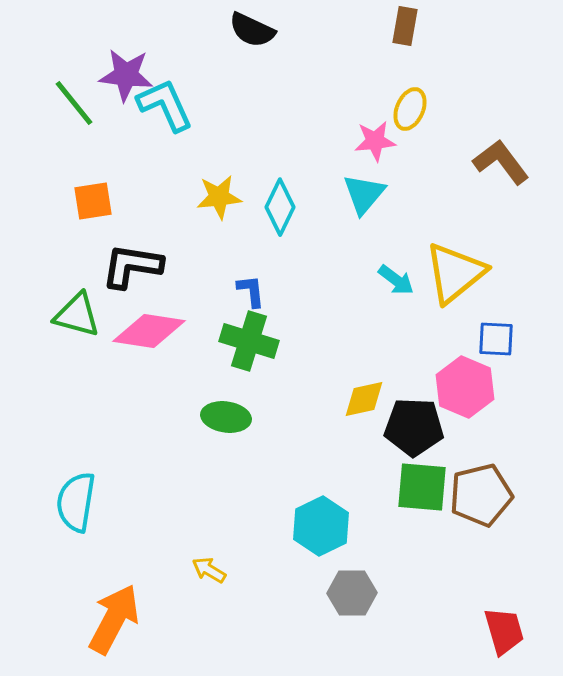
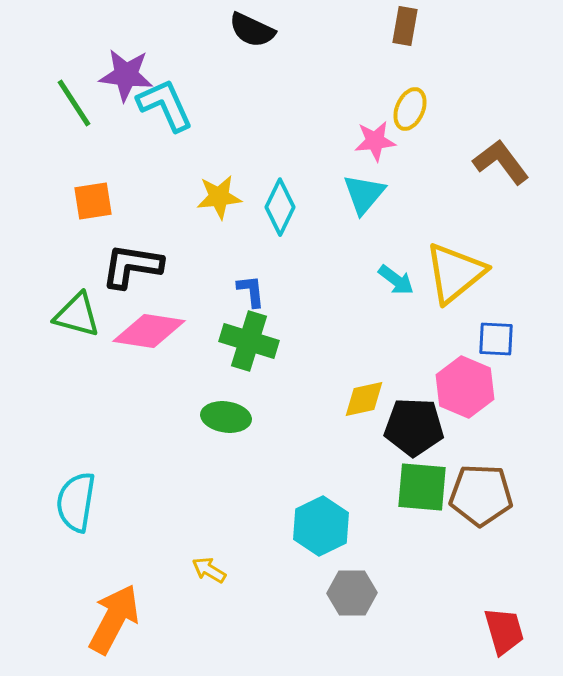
green line: rotated 6 degrees clockwise
brown pentagon: rotated 16 degrees clockwise
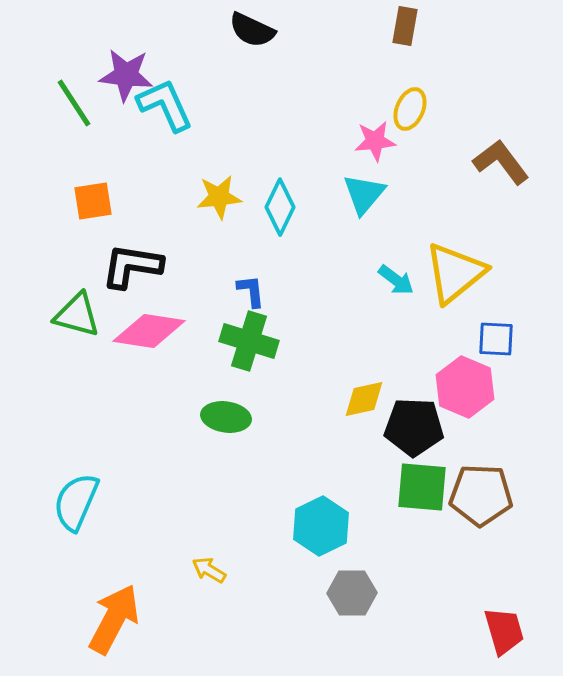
cyan semicircle: rotated 14 degrees clockwise
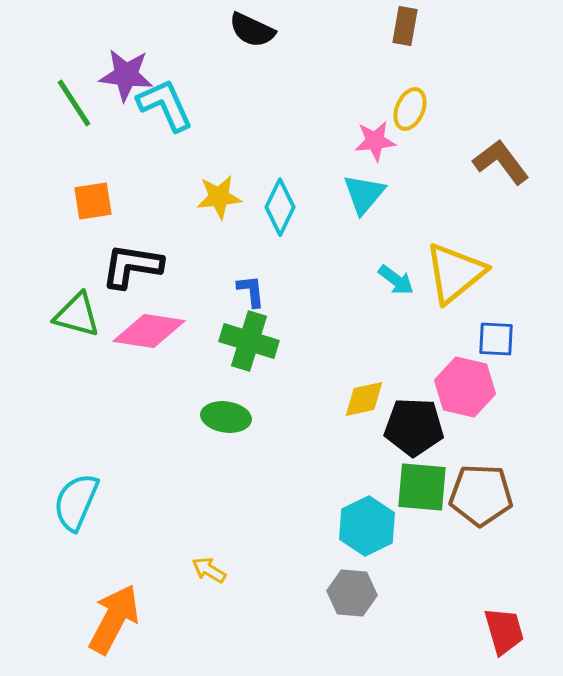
pink hexagon: rotated 10 degrees counterclockwise
cyan hexagon: moved 46 px right
gray hexagon: rotated 6 degrees clockwise
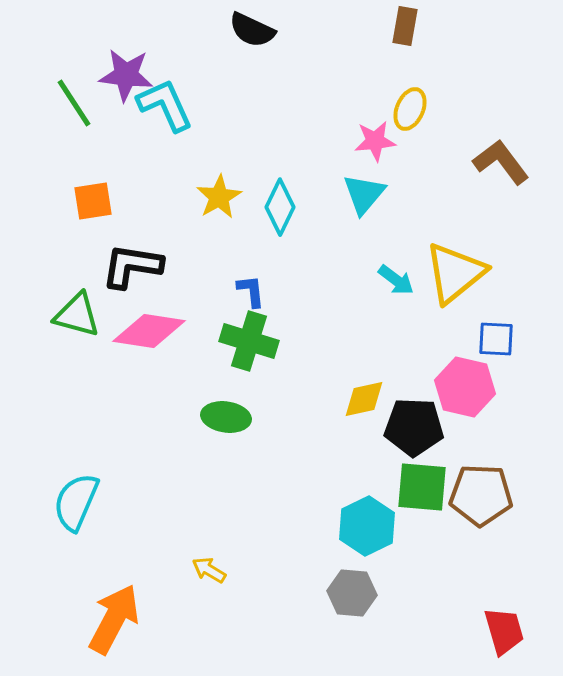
yellow star: rotated 24 degrees counterclockwise
